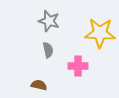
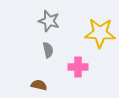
pink cross: moved 1 px down
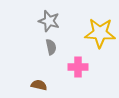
gray semicircle: moved 3 px right, 3 px up
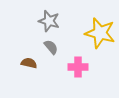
yellow star: rotated 12 degrees clockwise
gray semicircle: rotated 28 degrees counterclockwise
brown semicircle: moved 10 px left, 22 px up
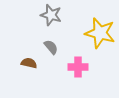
gray star: moved 2 px right, 6 px up
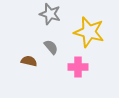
gray star: moved 1 px left, 1 px up
yellow star: moved 11 px left, 1 px up
brown semicircle: moved 2 px up
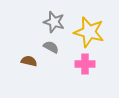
gray star: moved 4 px right, 8 px down
gray semicircle: rotated 21 degrees counterclockwise
pink cross: moved 7 px right, 3 px up
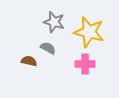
gray semicircle: moved 3 px left, 1 px down
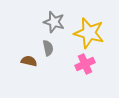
yellow star: moved 1 px down
gray semicircle: rotated 49 degrees clockwise
pink cross: rotated 24 degrees counterclockwise
